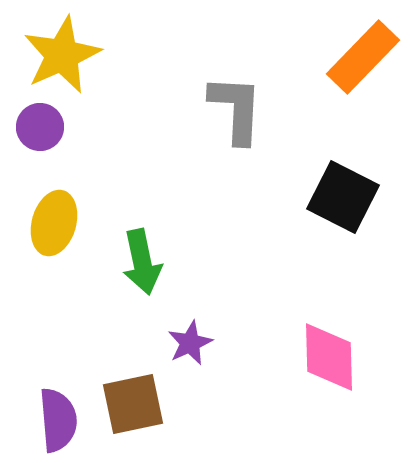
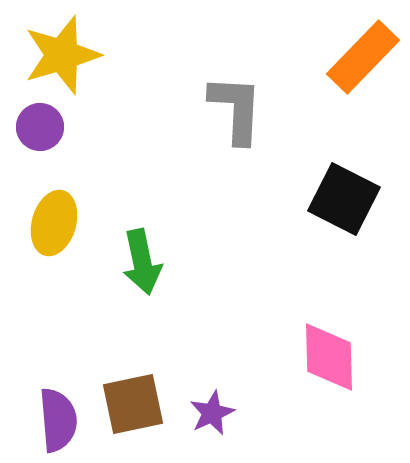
yellow star: rotated 8 degrees clockwise
black square: moved 1 px right, 2 px down
purple star: moved 22 px right, 70 px down
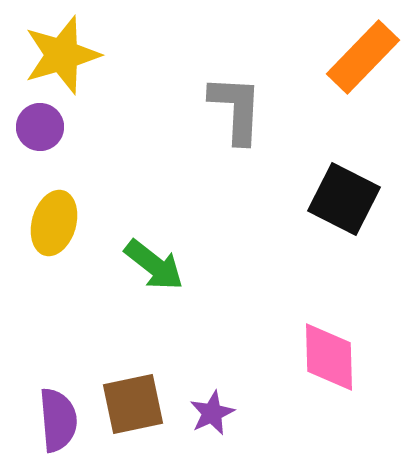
green arrow: moved 12 px right, 3 px down; rotated 40 degrees counterclockwise
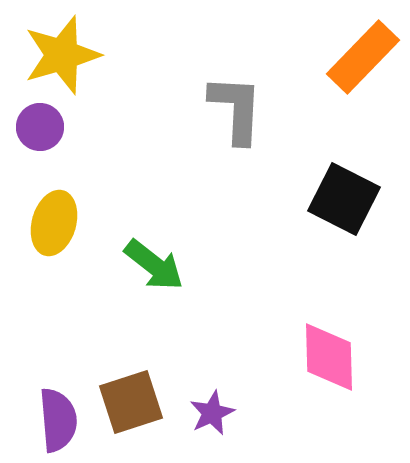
brown square: moved 2 px left, 2 px up; rotated 6 degrees counterclockwise
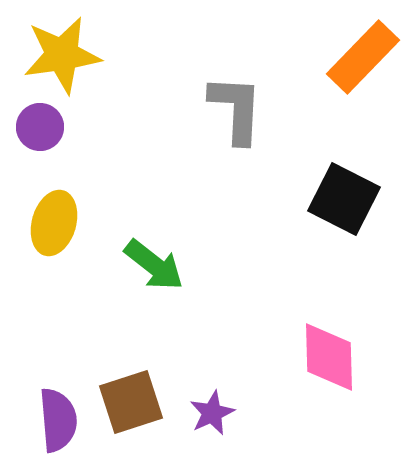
yellow star: rotated 8 degrees clockwise
